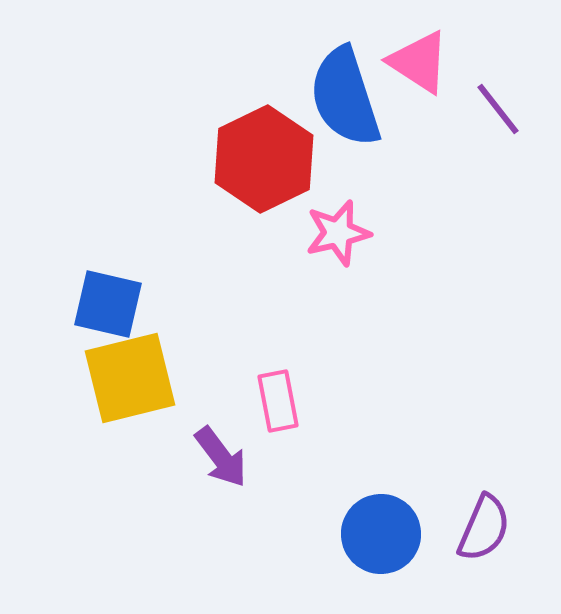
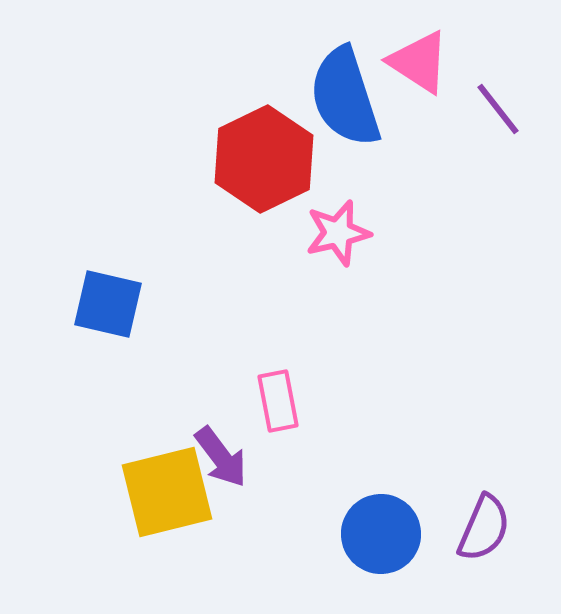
yellow square: moved 37 px right, 114 px down
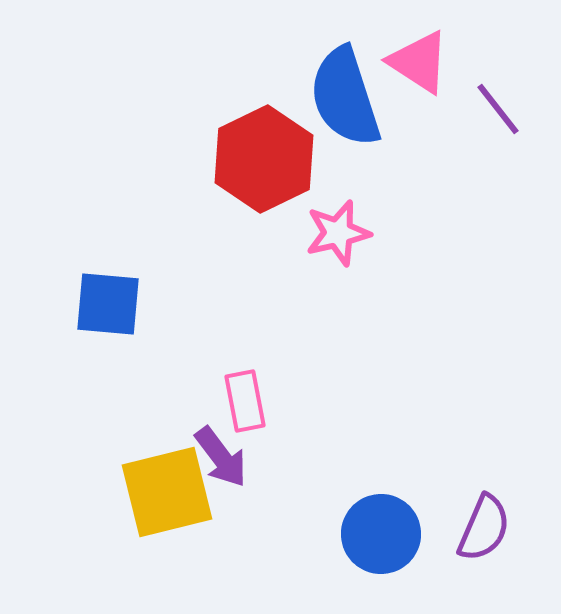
blue square: rotated 8 degrees counterclockwise
pink rectangle: moved 33 px left
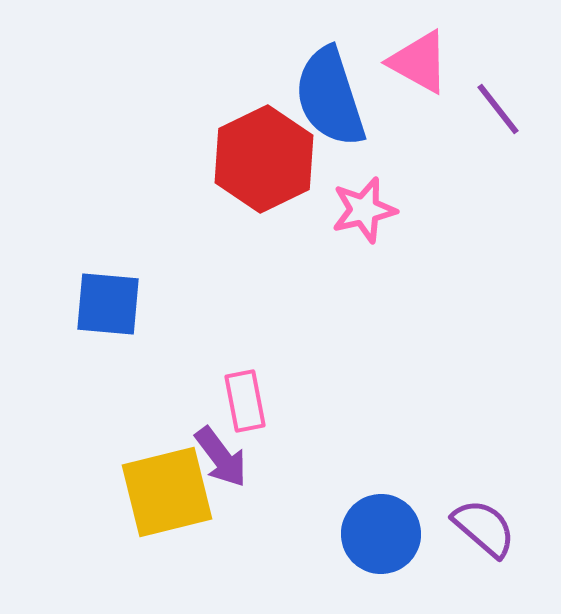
pink triangle: rotated 4 degrees counterclockwise
blue semicircle: moved 15 px left
pink star: moved 26 px right, 23 px up
purple semicircle: rotated 72 degrees counterclockwise
